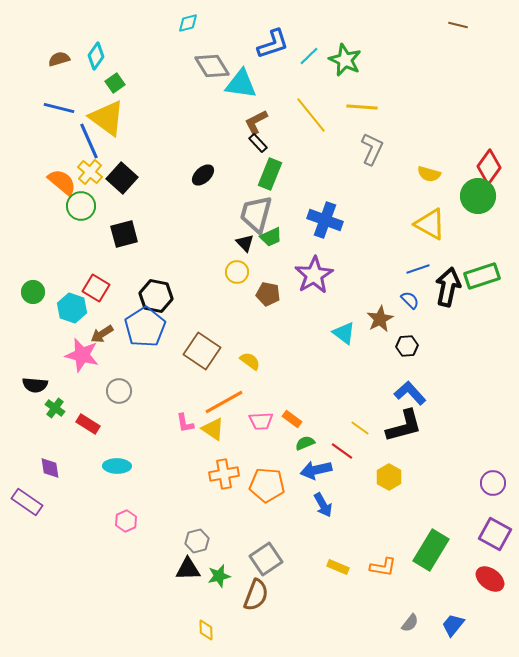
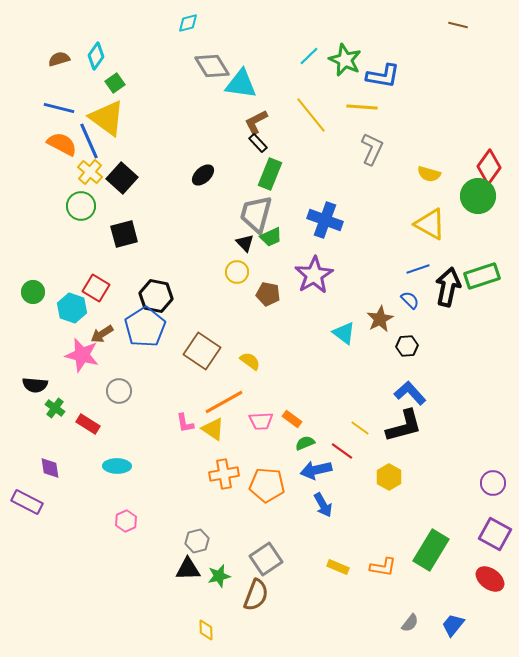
blue L-shape at (273, 44): moved 110 px right, 32 px down; rotated 28 degrees clockwise
orange semicircle at (62, 182): moved 38 px up; rotated 12 degrees counterclockwise
purple rectangle at (27, 502): rotated 8 degrees counterclockwise
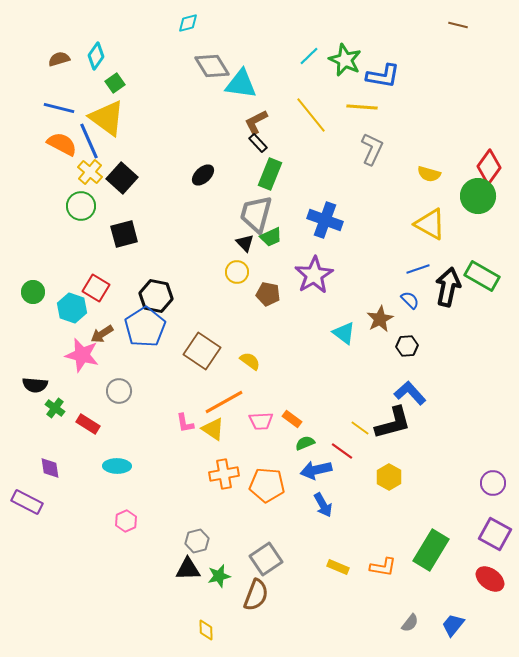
green rectangle at (482, 276): rotated 48 degrees clockwise
black L-shape at (404, 426): moved 11 px left, 3 px up
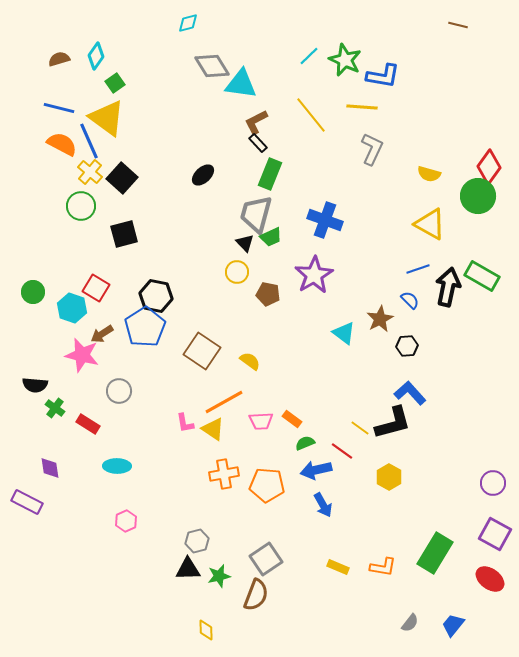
green rectangle at (431, 550): moved 4 px right, 3 px down
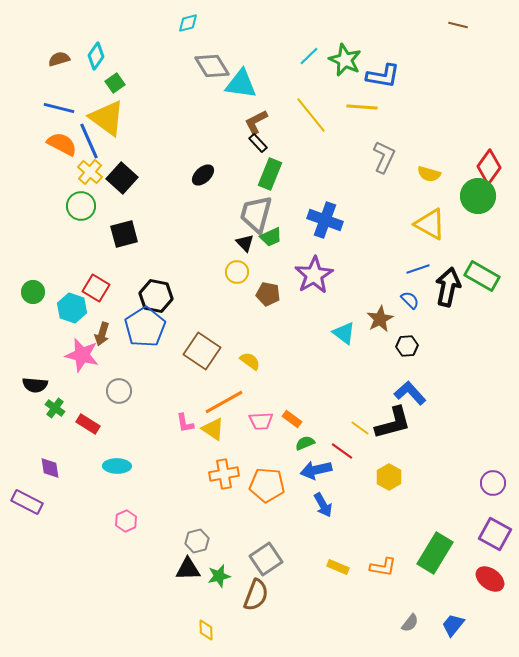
gray L-shape at (372, 149): moved 12 px right, 8 px down
brown arrow at (102, 334): rotated 40 degrees counterclockwise
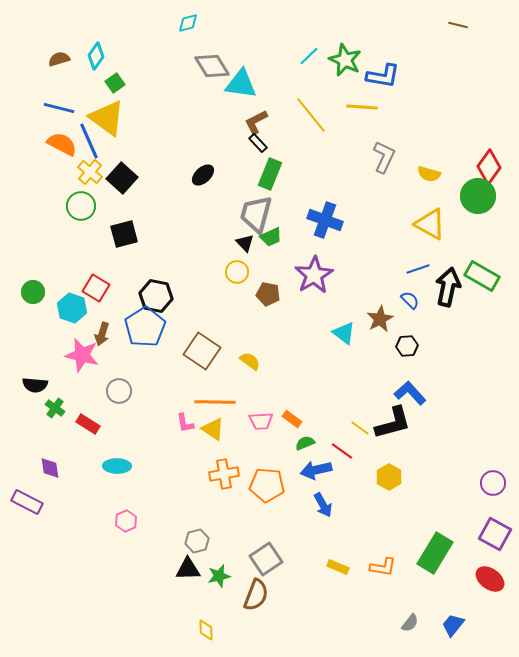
orange line at (224, 402): moved 9 px left; rotated 30 degrees clockwise
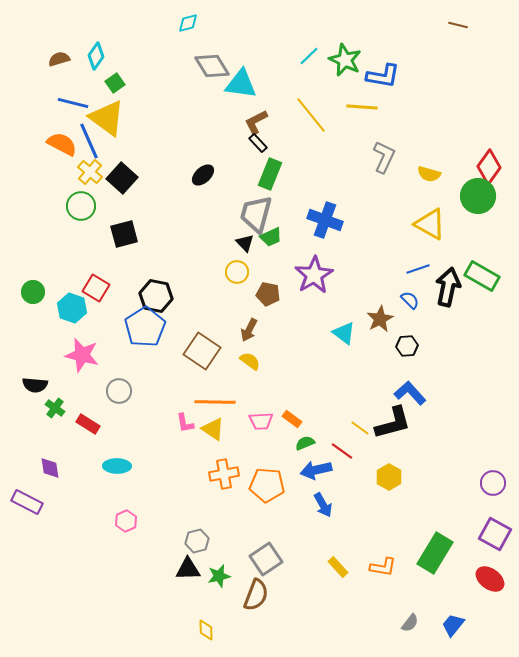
blue line at (59, 108): moved 14 px right, 5 px up
brown arrow at (102, 334): moved 147 px right, 4 px up; rotated 10 degrees clockwise
yellow rectangle at (338, 567): rotated 25 degrees clockwise
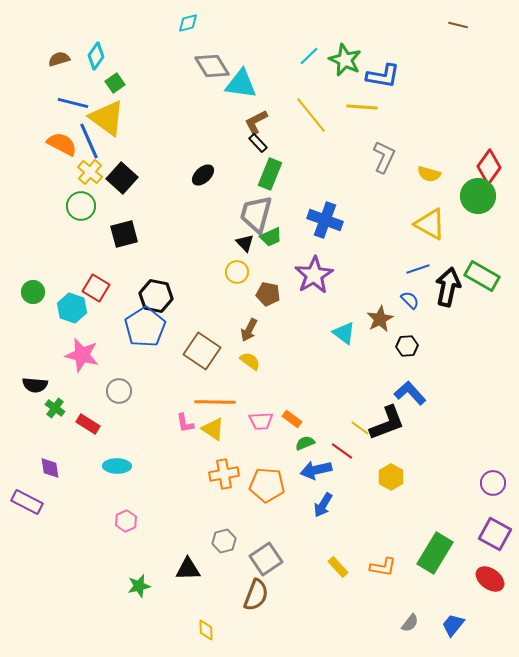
black L-shape at (393, 423): moved 6 px left; rotated 6 degrees counterclockwise
yellow hexagon at (389, 477): moved 2 px right
blue arrow at (323, 505): rotated 60 degrees clockwise
gray hexagon at (197, 541): moved 27 px right
green star at (219, 576): moved 80 px left, 10 px down
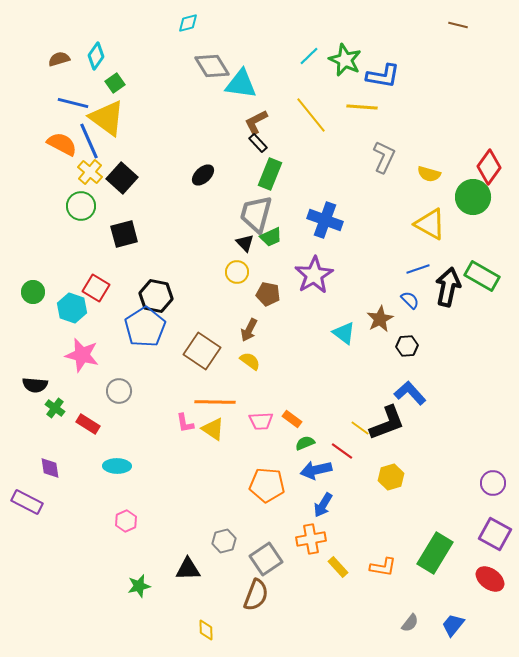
green circle at (478, 196): moved 5 px left, 1 px down
orange cross at (224, 474): moved 87 px right, 65 px down
yellow hexagon at (391, 477): rotated 15 degrees clockwise
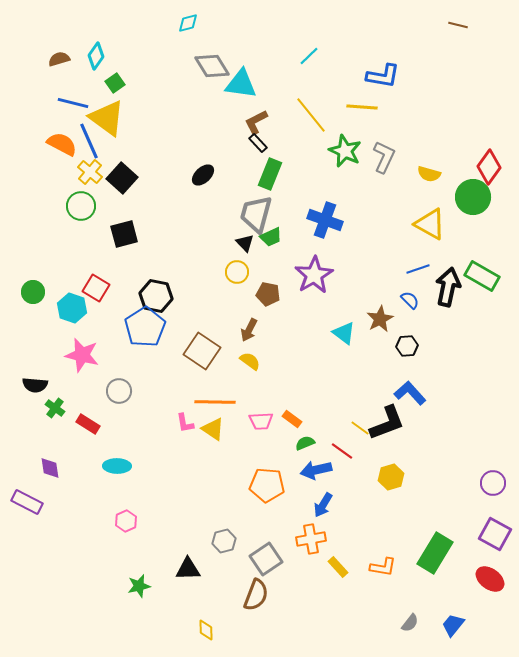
green star at (345, 60): moved 91 px down
